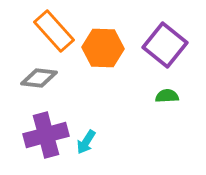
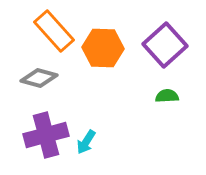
purple square: rotated 9 degrees clockwise
gray diamond: rotated 9 degrees clockwise
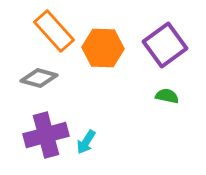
purple square: rotated 6 degrees clockwise
green semicircle: rotated 15 degrees clockwise
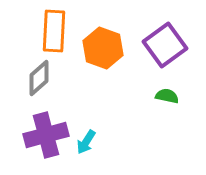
orange rectangle: rotated 45 degrees clockwise
orange hexagon: rotated 18 degrees clockwise
gray diamond: rotated 57 degrees counterclockwise
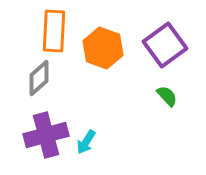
green semicircle: rotated 35 degrees clockwise
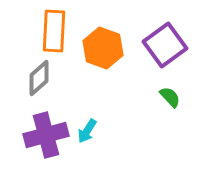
green semicircle: moved 3 px right, 1 px down
cyan arrow: moved 1 px right, 11 px up
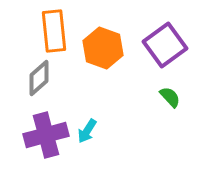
orange rectangle: rotated 9 degrees counterclockwise
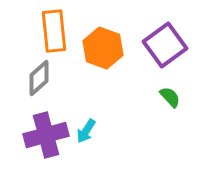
cyan arrow: moved 1 px left
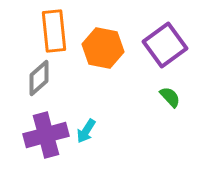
orange hexagon: rotated 9 degrees counterclockwise
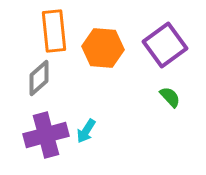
orange hexagon: rotated 6 degrees counterclockwise
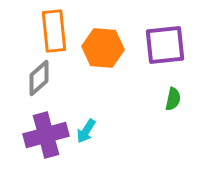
purple square: rotated 30 degrees clockwise
green semicircle: moved 3 px right, 2 px down; rotated 55 degrees clockwise
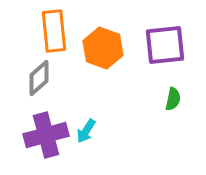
orange hexagon: rotated 15 degrees clockwise
